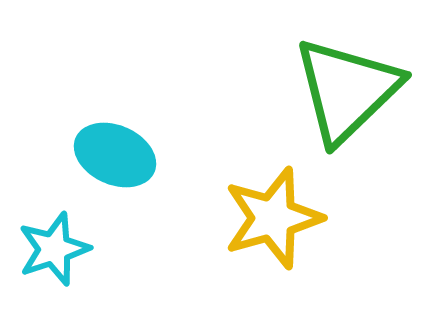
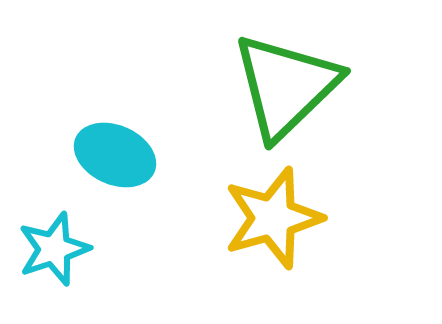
green triangle: moved 61 px left, 4 px up
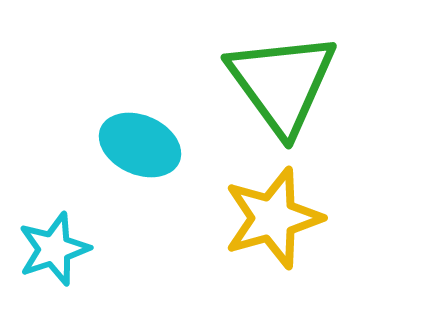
green triangle: moved 4 px left, 3 px up; rotated 22 degrees counterclockwise
cyan ellipse: moved 25 px right, 10 px up
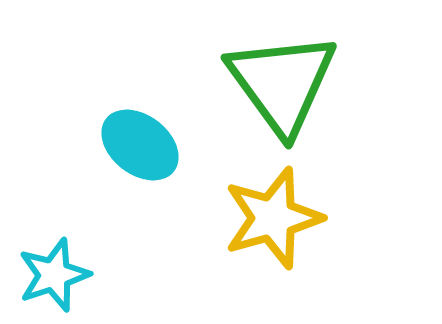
cyan ellipse: rotated 14 degrees clockwise
cyan star: moved 26 px down
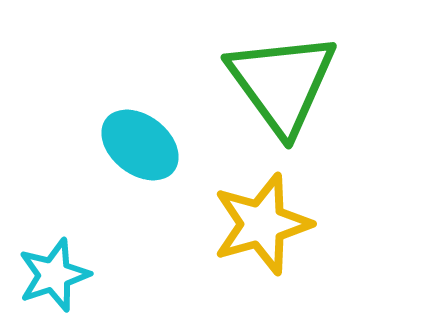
yellow star: moved 11 px left, 6 px down
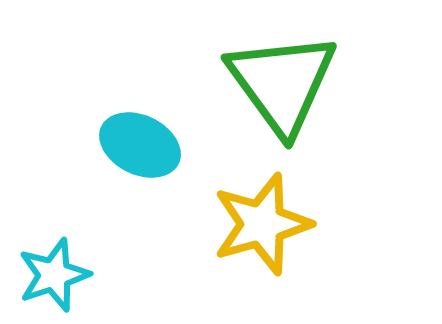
cyan ellipse: rotated 12 degrees counterclockwise
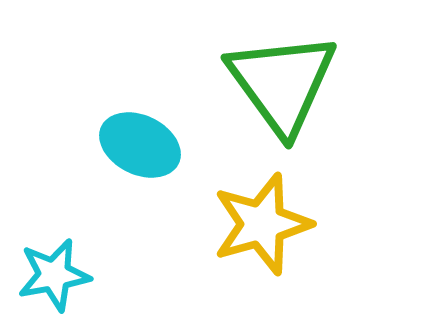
cyan star: rotated 8 degrees clockwise
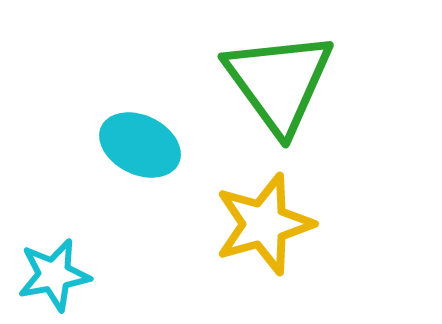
green triangle: moved 3 px left, 1 px up
yellow star: moved 2 px right
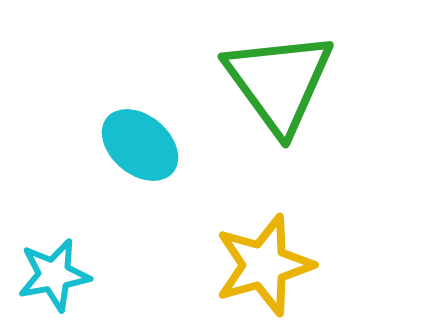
cyan ellipse: rotated 14 degrees clockwise
yellow star: moved 41 px down
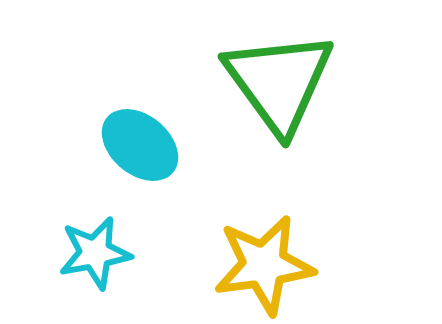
yellow star: rotated 8 degrees clockwise
cyan star: moved 41 px right, 22 px up
